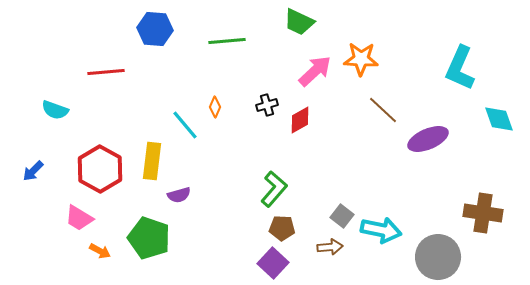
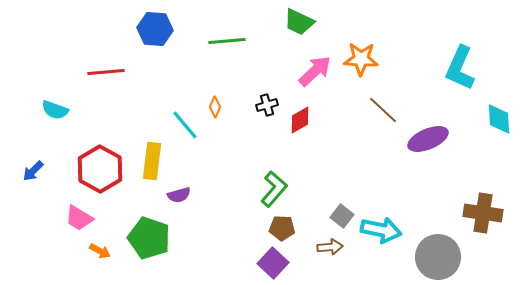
cyan diamond: rotated 16 degrees clockwise
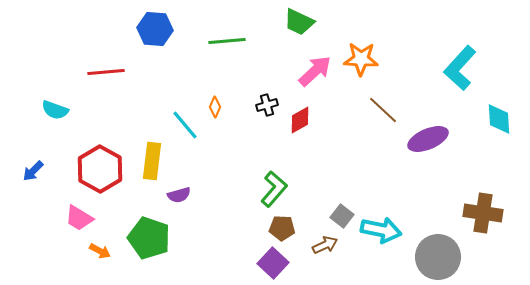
cyan L-shape: rotated 18 degrees clockwise
brown arrow: moved 5 px left, 2 px up; rotated 20 degrees counterclockwise
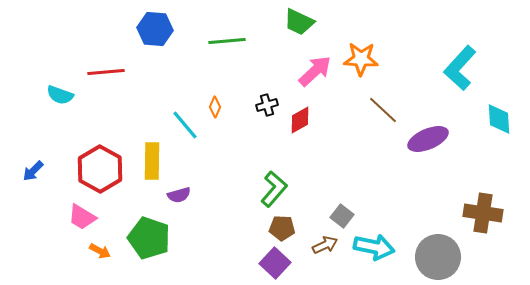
cyan semicircle: moved 5 px right, 15 px up
yellow rectangle: rotated 6 degrees counterclockwise
pink trapezoid: moved 3 px right, 1 px up
cyan arrow: moved 7 px left, 17 px down
purple square: moved 2 px right
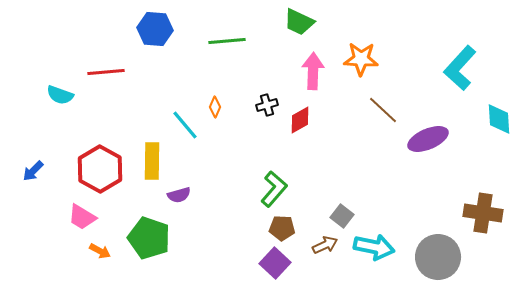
pink arrow: moved 2 px left; rotated 45 degrees counterclockwise
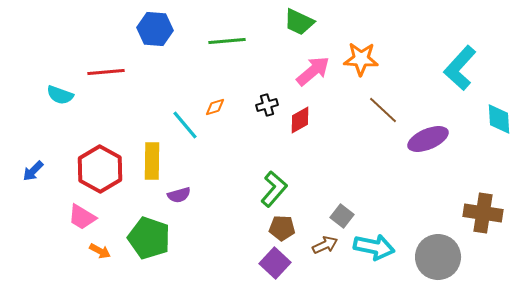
pink arrow: rotated 48 degrees clockwise
orange diamond: rotated 50 degrees clockwise
